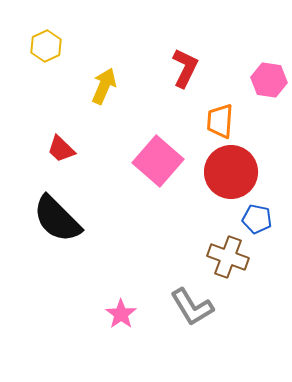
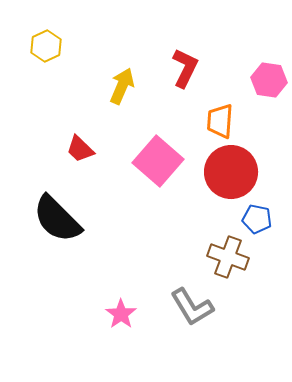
yellow arrow: moved 18 px right
red trapezoid: moved 19 px right
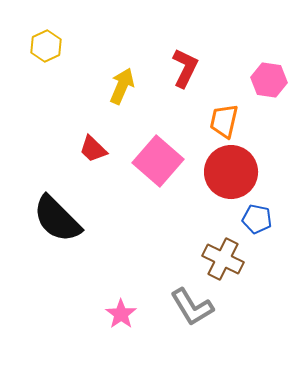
orange trapezoid: moved 4 px right; rotated 9 degrees clockwise
red trapezoid: moved 13 px right
brown cross: moved 5 px left, 2 px down; rotated 6 degrees clockwise
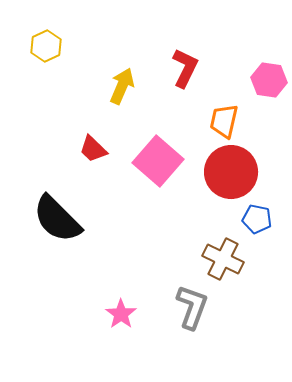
gray L-shape: rotated 129 degrees counterclockwise
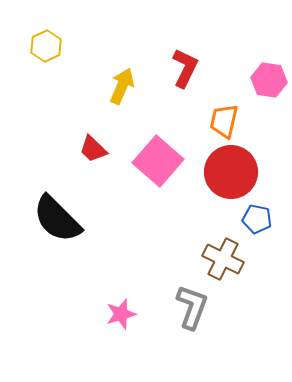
pink star: rotated 20 degrees clockwise
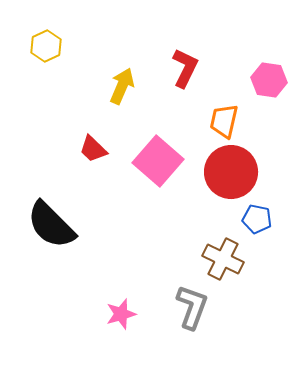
black semicircle: moved 6 px left, 6 px down
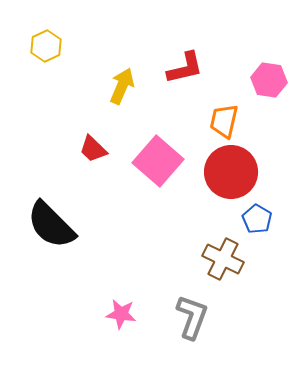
red L-shape: rotated 51 degrees clockwise
blue pentagon: rotated 20 degrees clockwise
gray L-shape: moved 10 px down
pink star: rotated 24 degrees clockwise
